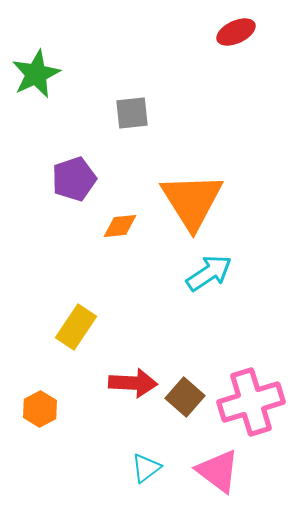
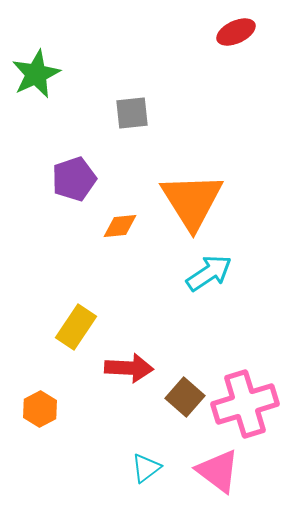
red arrow: moved 4 px left, 15 px up
pink cross: moved 6 px left, 2 px down
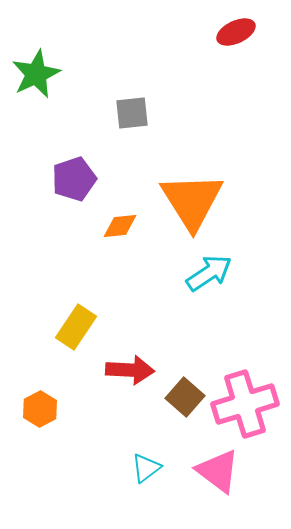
red arrow: moved 1 px right, 2 px down
